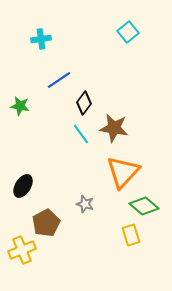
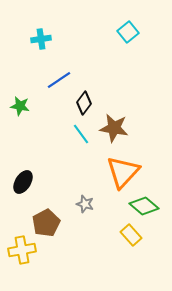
black ellipse: moved 4 px up
yellow rectangle: rotated 25 degrees counterclockwise
yellow cross: rotated 12 degrees clockwise
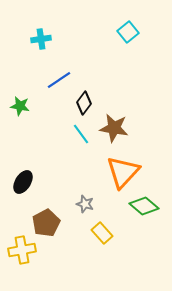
yellow rectangle: moved 29 px left, 2 px up
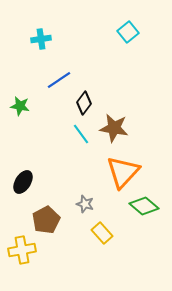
brown pentagon: moved 3 px up
